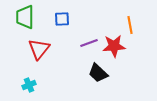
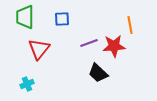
cyan cross: moved 2 px left, 1 px up
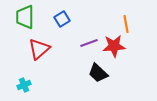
blue square: rotated 28 degrees counterclockwise
orange line: moved 4 px left, 1 px up
red triangle: rotated 10 degrees clockwise
cyan cross: moved 3 px left, 1 px down
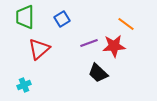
orange line: rotated 42 degrees counterclockwise
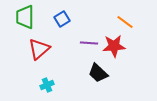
orange line: moved 1 px left, 2 px up
purple line: rotated 24 degrees clockwise
cyan cross: moved 23 px right
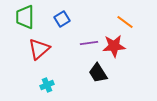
purple line: rotated 12 degrees counterclockwise
black trapezoid: rotated 15 degrees clockwise
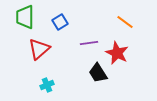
blue square: moved 2 px left, 3 px down
red star: moved 3 px right, 7 px down; rotated 30 degrees clockwise
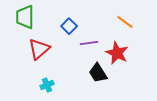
blue square: moved 9 px right, 4 px down; rotated 14 degrees counterclockwise
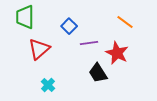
cyan cross: moved 1 px right; rotated 24 degrees counterclockwise
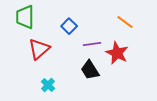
purple line: moved 3 px right, 1 px down
black trapezoid: moved 8 px left, 3 px up
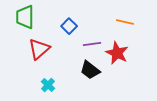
orange line: rotated 24 degrees counterclockwise
black trapezoid: rotated 20 degrees counterclockwise
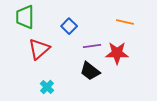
purple line: moved 2 px down
red star: rotated 25 degrees counterclockwise
black trapezoid: moved 1 px down
cyan cross: moved 1 px left, 2 px down
